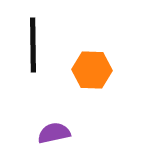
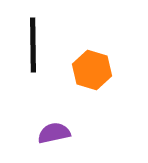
orange hexagon: rotated 15 degrees clockwise
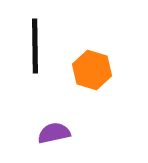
black line: moved 2 px right, 1 px down
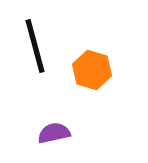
black line: rotated 14 degrees counterclockwise
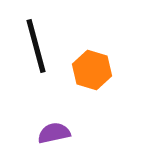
black line: moved 1 px right
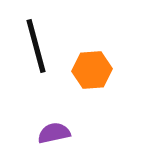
orange hexagon: rotated 21 degrees counterclockwise
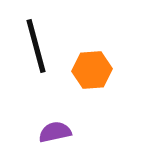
purple semicircle: moved 1 px right, 1 px up
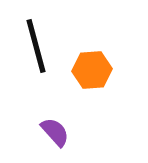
purple semicircle: rotated 60 degrees clockwise
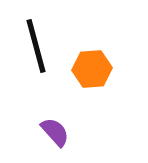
orange hexagon: moved 1 px up
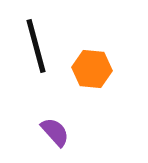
orange hexagon: rotated 9 degrees clockwise
